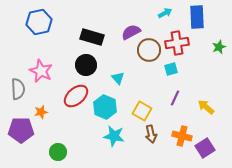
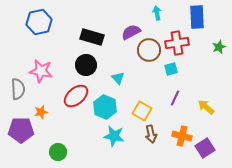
cyan arrow: moved 8 px left; rotated 72 degrees counterclockwise
pink star: rotated 15 degrees counterclockwise
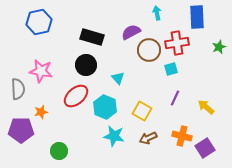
brown arrow: moved 3 px left, 4 px down; rotated 78 degrees clockwise
green circle: moved 1 px right, 1 px up
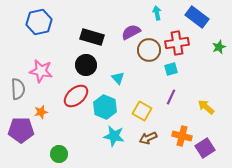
blue rectangle: rotated 50 degrees counterclockwise
purple line: moved 4 px left, 1 px up
green circle: moved 3 px down
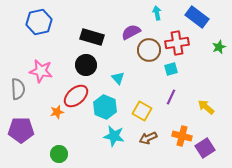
orange star: moved 16 px right
